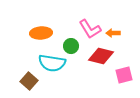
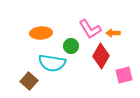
red diamond: rotated 75 degrees counterclockwise
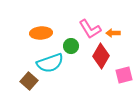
cyan semicircle: moved 2 px left; rotated 28 degrees counterclockwise
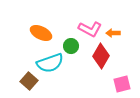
pink L-shape: rotated 30 degrees counterclockwise
orange ellipse: rotated 30 degrees clockwise
pink square: moved 2 px left, 9 px down
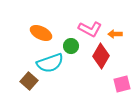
orange arrow: moved 2 px right, 1 px down
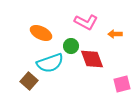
pink L-shape: moved 4 px left, 7 px up
red diamond: moved 9 px left, 3 px down; rotated 50 degrees counterclockwise
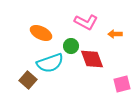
brown square: moved 1 px left, 1 px up
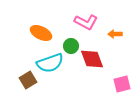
brown square: rotated 18 degrees clockwise
